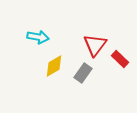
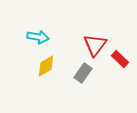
yellow diamond: moved 8 px left
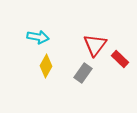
yellow diamond: rotated 30 degrees counterclockwise
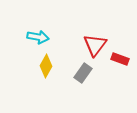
red rectangle: rotated 24 degrees counterclockwise
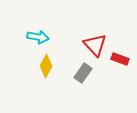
red triangle: rotated 20 degrees counterclockwise
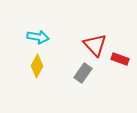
yellow diamond: moved 9 px left
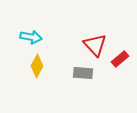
cyan arrow: moved 7 px left
red rectangle: rotated 60 degrees counterclockwise
gray rectangle: rotated 60 degrees clockwise
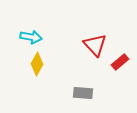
red rectangle: moved 3 px down
yellow diamond: moved 2 px up
gray rectangle: moved 20 px down
